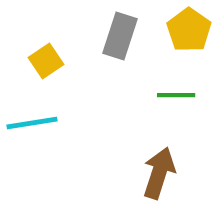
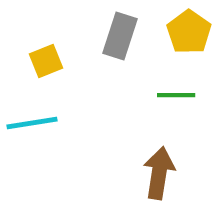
yellow pentagon: moved 2 px down
yellow square: rotated 12 degrees clockwise
brown arrow: rotated 9 degrees counterclockwise
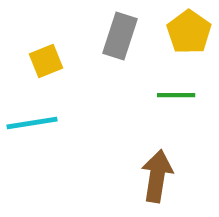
brown arrow: moved 2 px left, 3 px down
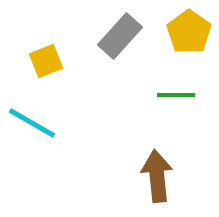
gray rectangle: rotated 24 degrees clockwise
cyan line: rotated 39 degrees clockwise
brown arrow: rotated 15 degrees counterclockwise
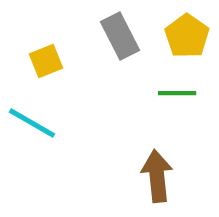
yellow pentagon: moved 2 px left, 4 px down
gray rectangle: rotated 69 degrees counterclockwise
green line: moved 1 px right, 2 px up
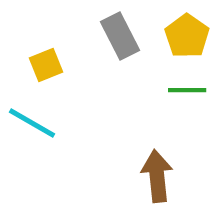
yellow square: moved 4 px down
green line: moved 10 px right, 3 px up
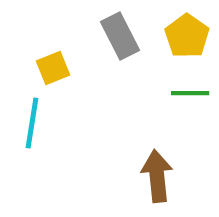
yellow square: moved 7 px right, 3 px down
green line: moved 3 px right, 3 px down
cyan line: rotated 69 degrees clockwise
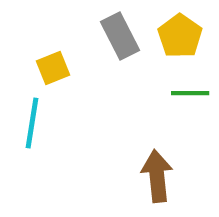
yellow pentagon: moved 7 px left
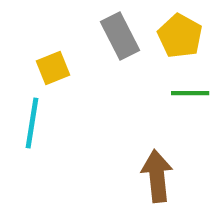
yellow pentagon: rotated 6 degrees counterclockwise
